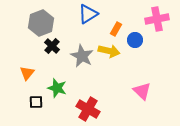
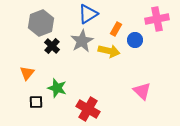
gray star: moved 15 px up; rotated 15 degrees clockwise
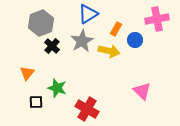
red cross: moved 1 px left
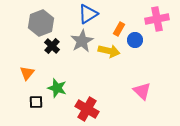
orange rectangle: moved 3 px right
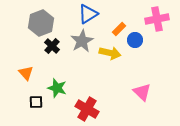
orange rectangle: rotated 16 degrees clockwise
yellow arrow: moved 1 px right, 2 px down
orange triangle: moved 1 px left; rotated 21 degrees counterclockwise
pink triangle: moved 1 px down
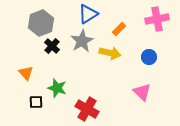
blue circle: moved 14 px right, 17 px down
